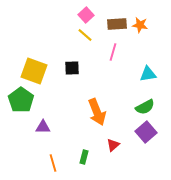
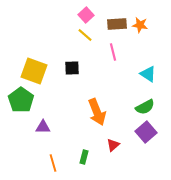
pink line: rotated 30 degrees counterclockwise
cyan triangle: rotated 42 degrees clockwise
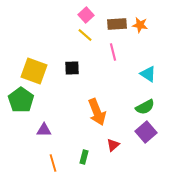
purple triangle: moved 1 px right, 3 px down
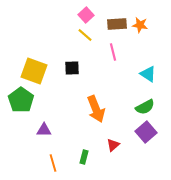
orange arrow: moved 1 px left, 3 px up
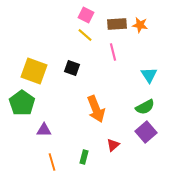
pink square: rotated 21 degrees counterclockwise
black square: rotated 21 degrees clockwise
cyan triangle: moved 1 px right, 1 px down; rotated 24 degrees clockwise
green pentagon: moved 1 px right, 3 px down
orange line: moved 1 px left, 1 px up
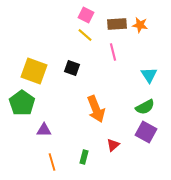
purple square: rotated 20 degrees counterclockwise
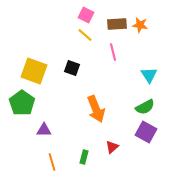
red triangle: moved 1 px left, 2 px down
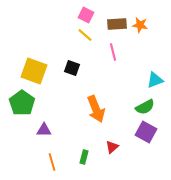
cyan triangle: moved 6 px right, 5 px down; rotated 42 degrees clockwise
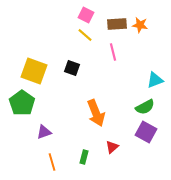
orange arrow: moved 4 px down
purple triangle: moved 2 px down; rotated 21 degrees counterclockwise
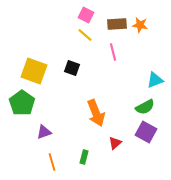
red triangle: moved 3 px right, 4 px up
